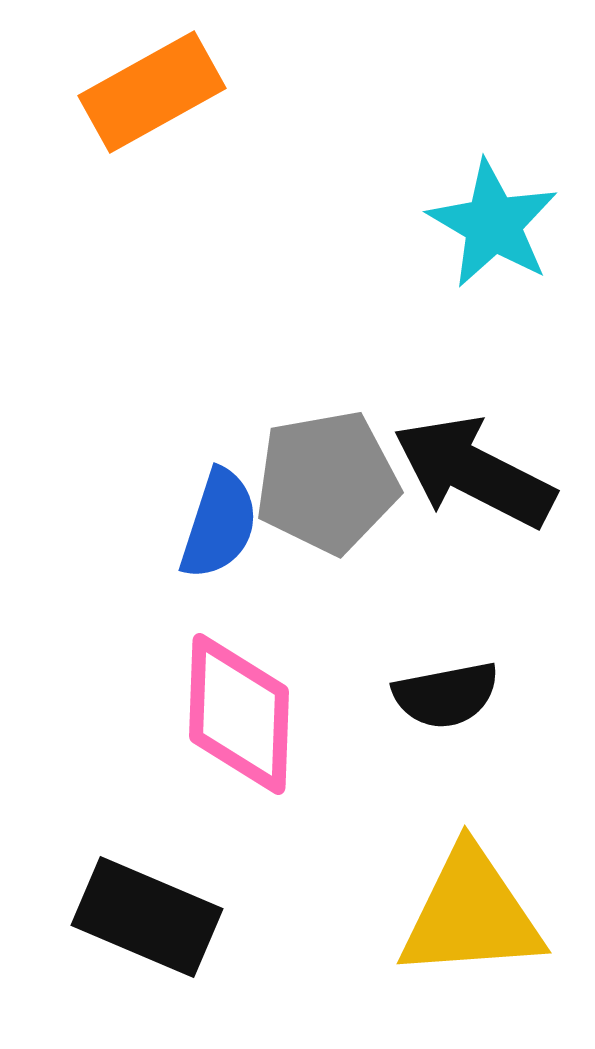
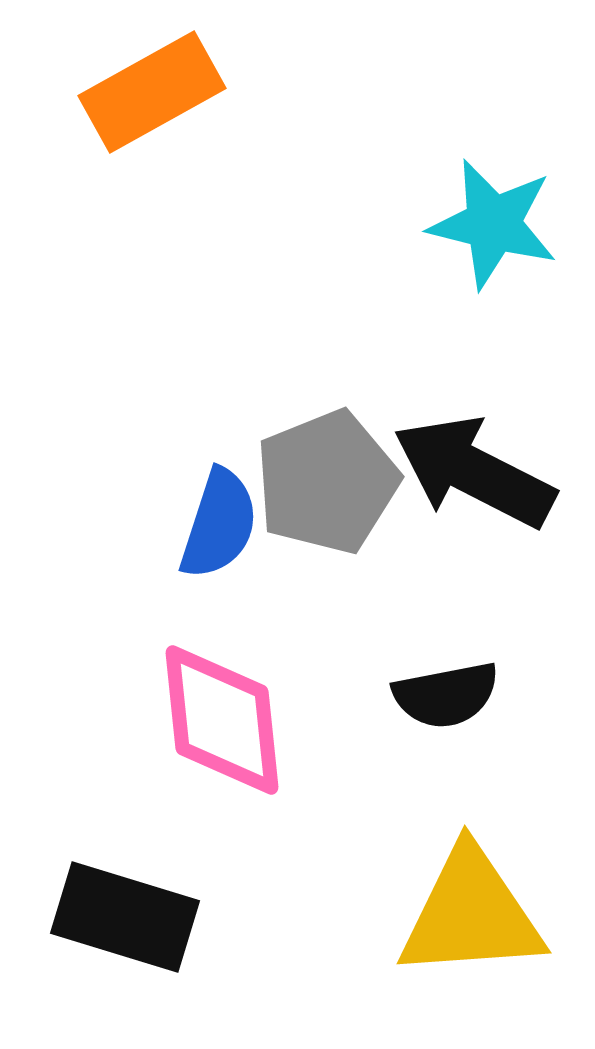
cyan star: rotated 16 degrees counterclockwise
gray pentagon: rotated 12 degrees counterclockwise
pink diamond: moved 17 px left, 6 px down; rotated 8 degrees counterclockwise
black rectangle: moved 22 px left; rotated 6 degrees counterclockwise
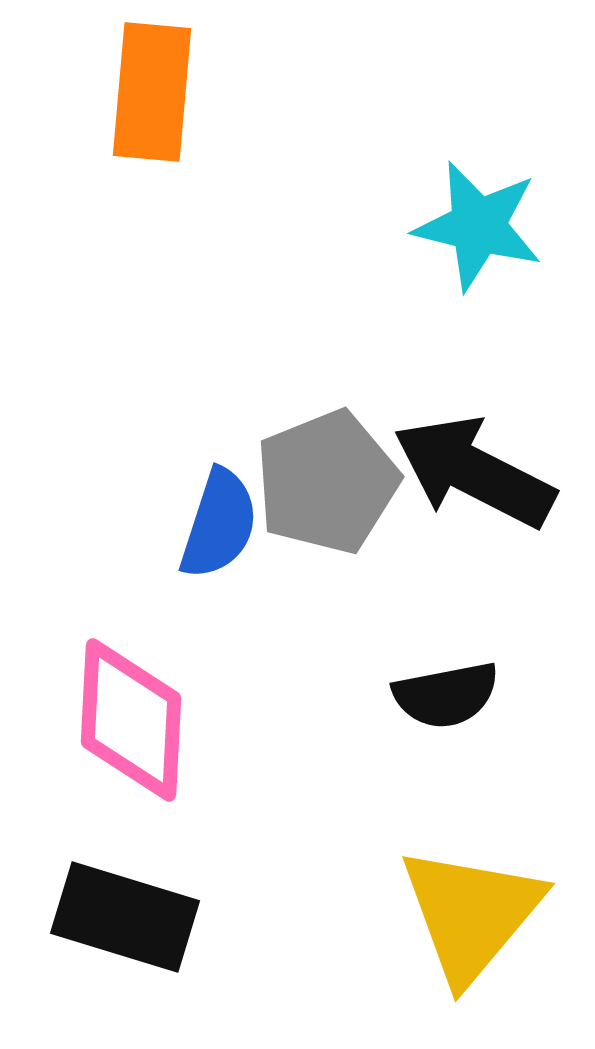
orange rectangle: rotated 56 degrees counterclockwise
cyan star: moved 15 px left, 2 px down
pink diamond: moved 91 px left; rotated 9 degrees clockwise
yellow triangle: rotated 46 degrees counterclockwise
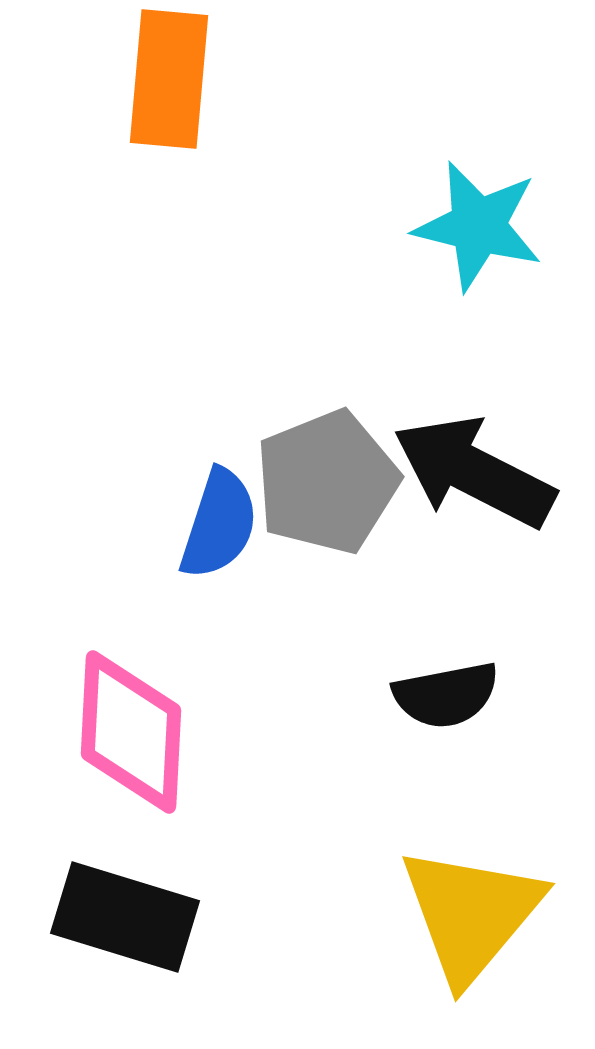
orange rectangle: moved 17 px right, 13 px up
pink diamond: moved 12 px down
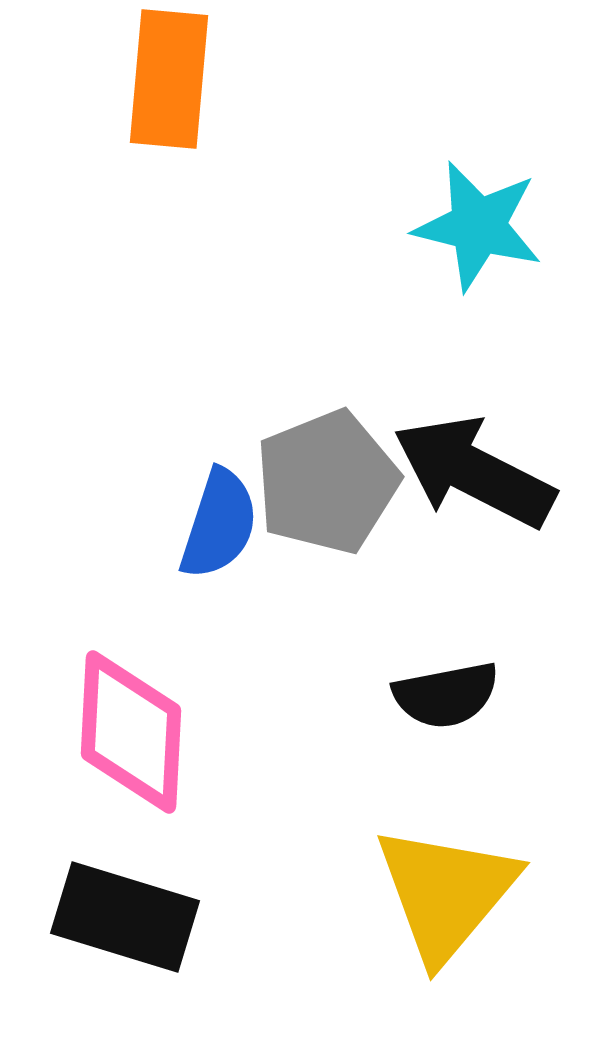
yellow triangle: moved 25 px left, 21 px up
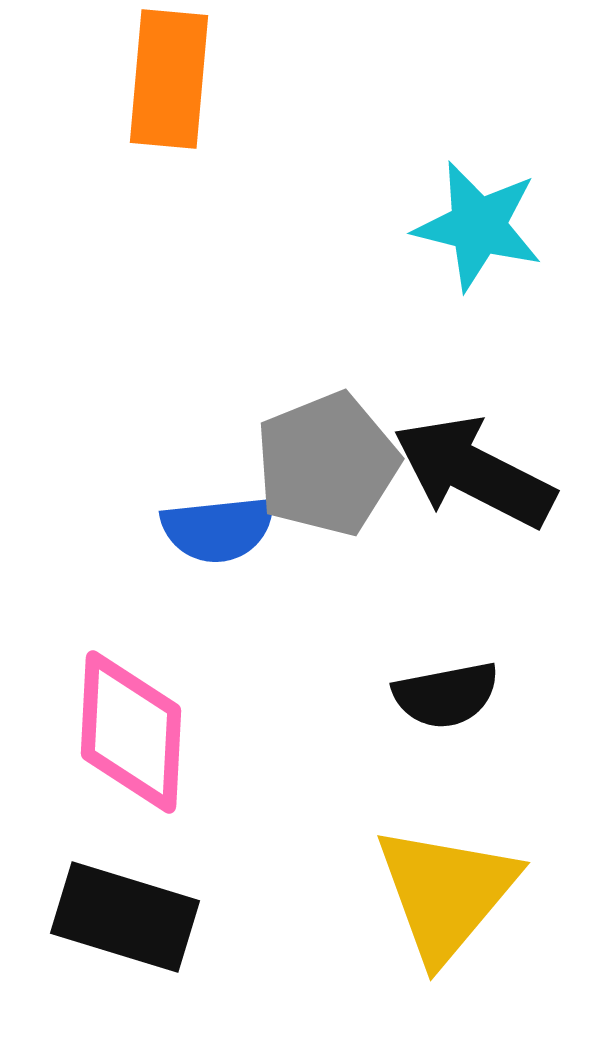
gray pentagon: moved 18 px up
blue semicircle: moved 1 px left, 5 px down; rotated 66 degrees clockwise
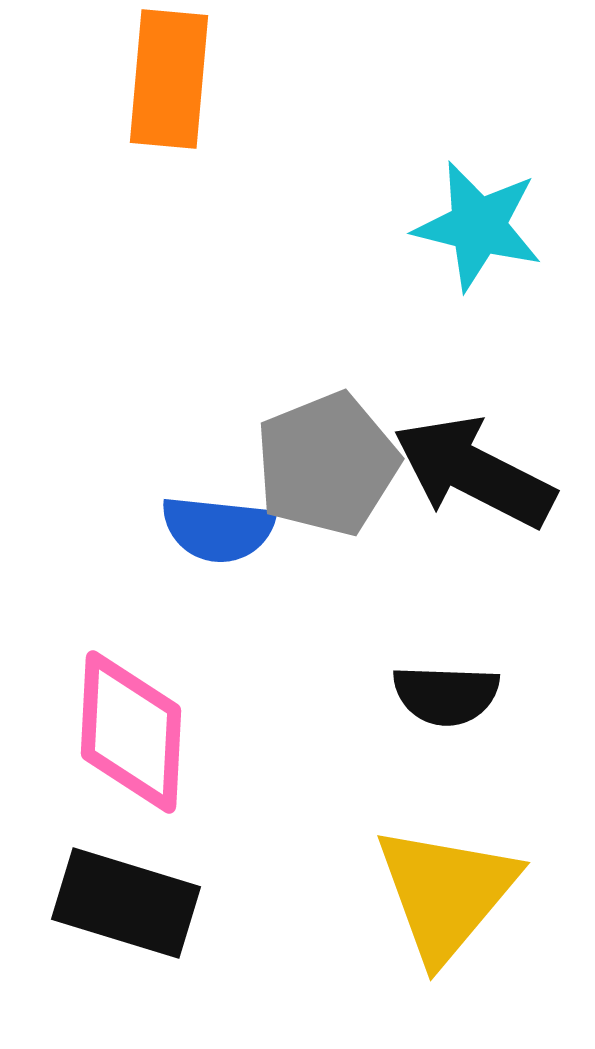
blue semicircle: rotated 12 degrees clockwise
black semicircle: rotated 13 degrees clockwise
black rectangle: moved 1 px right, 14 px up
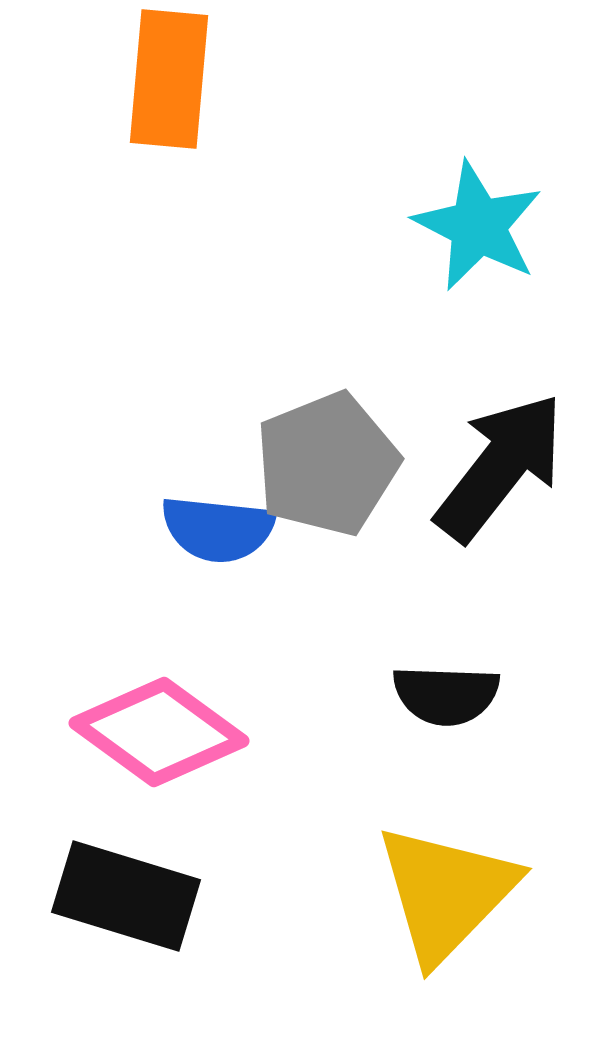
cyan star: rotated 13 degrees clockwise
black arrow: moved 26 px right, 5 px up; rotated 101 degrees clockwise
pink diamond: moved 28 px right; rotated 57 degrees counterclockwise
yellow triangle: rotated 4 degrees clockwise
black rectangle: moved 7 px up
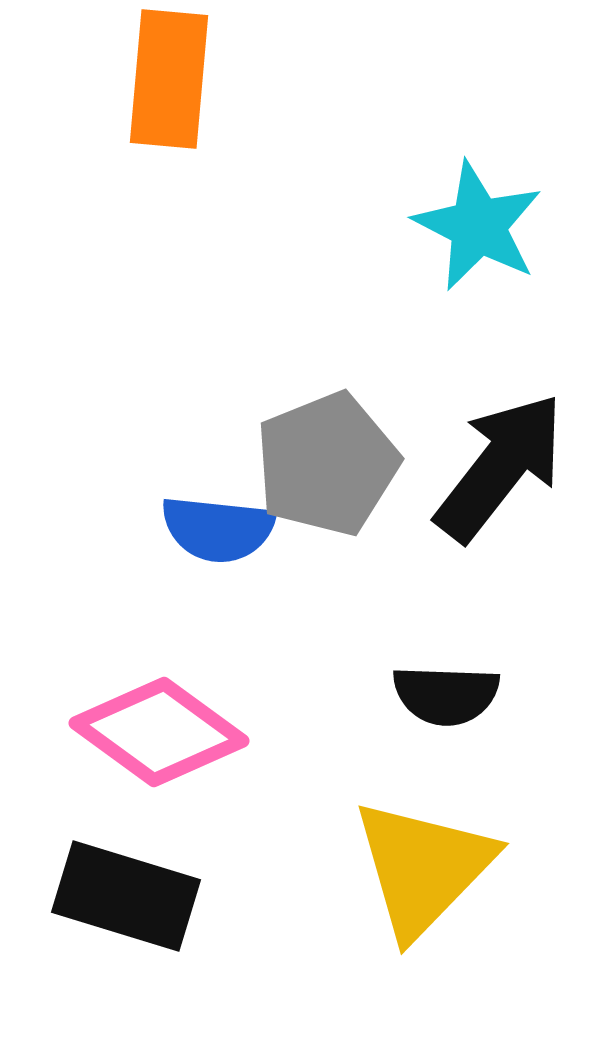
yellow triangle: moved 23 px left, 25 px up
